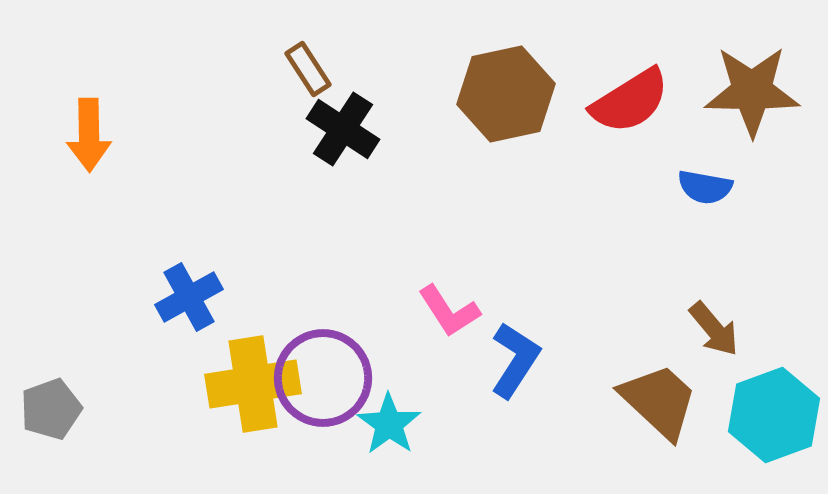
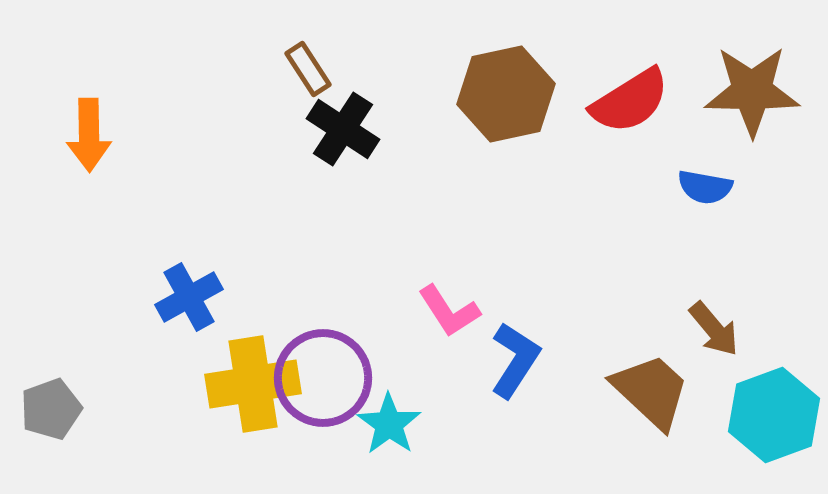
brown trapezoid: moved 8 px left, 10 px up
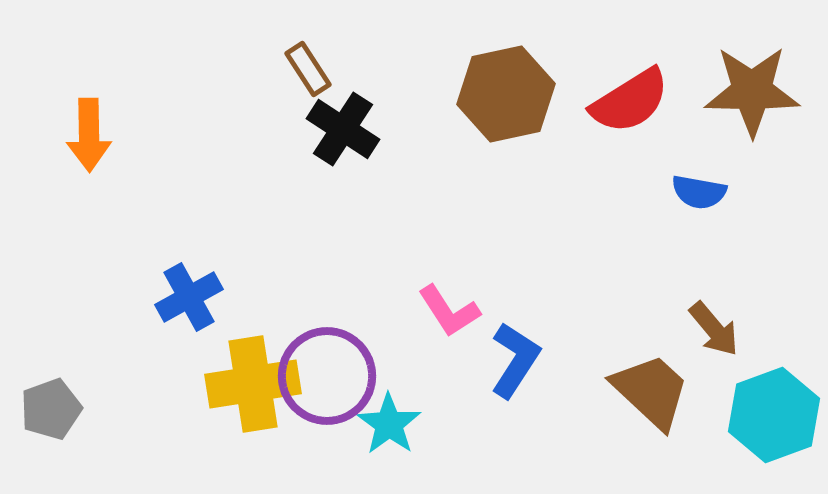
blue semicircle: moved 6 px left, 5 px down
purple circle: moved 4 px right, 2 px up
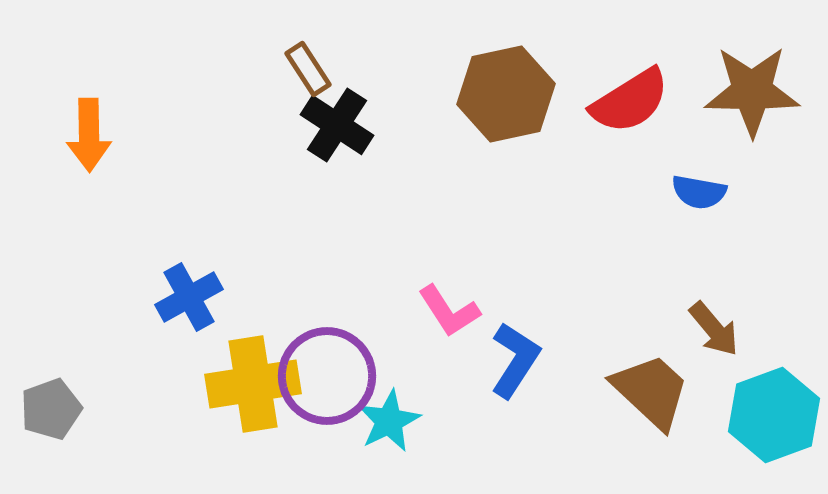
black cross: moved 6 px left, 4 px up
cyan star: moved 3 px up; rotated 10 degrees clockwise
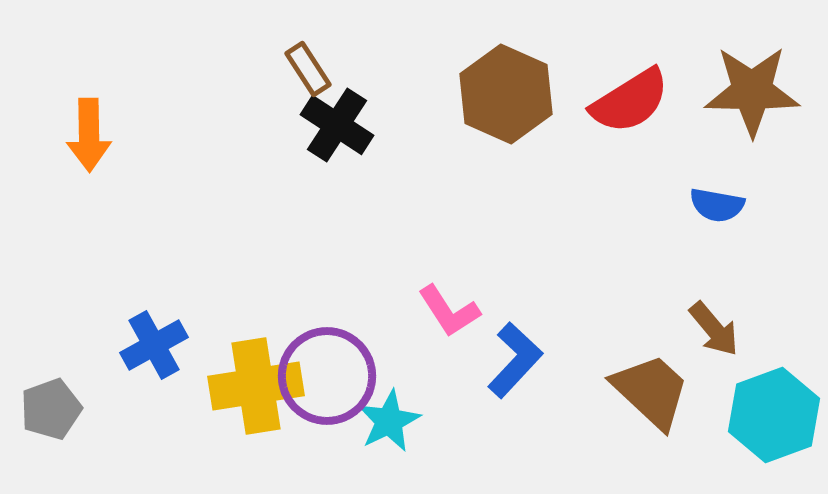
brown hexagon: rotated 24 degrees counterclockwise
blue semicircle: moved 18 px right, 13 px down
blue cross: moved 35 px left, 48 px down
blue L-shape: rotated 10 degrees clockwise
yellow cross: moved 3 px right, 2 px down
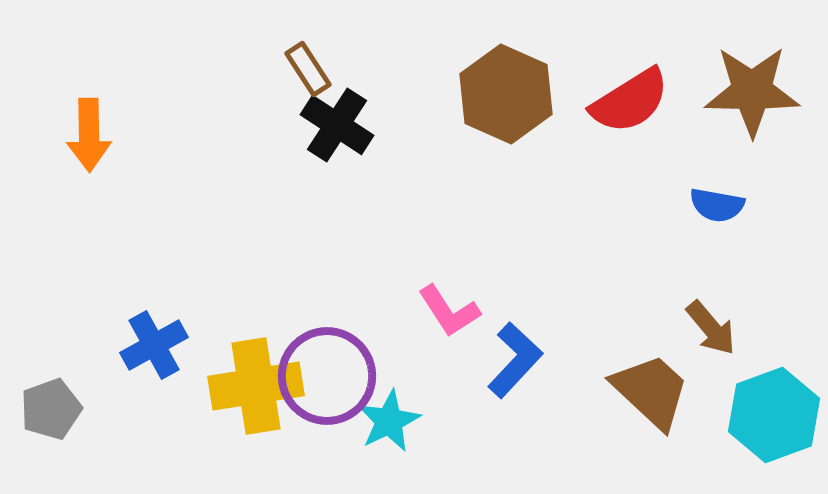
brown arrow: moved 3 px left, 1 px up
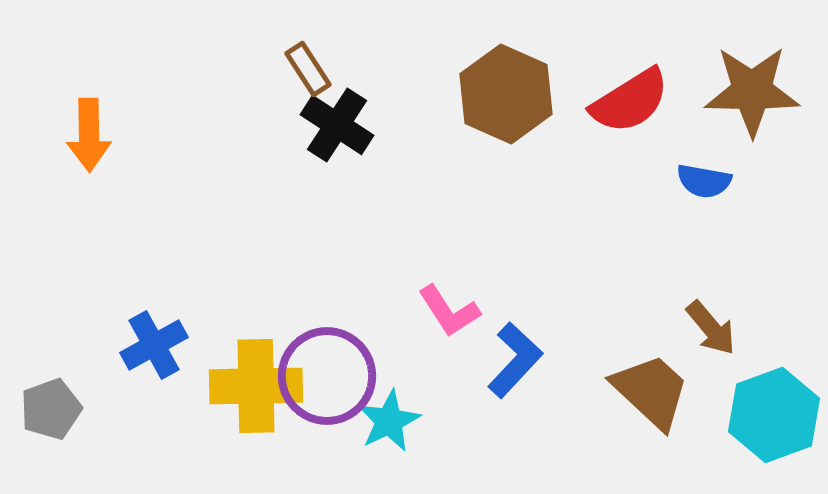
blue semicircle: moved 13 px left, 24 px up
yellow cross: rotated 8 degrees clockwise
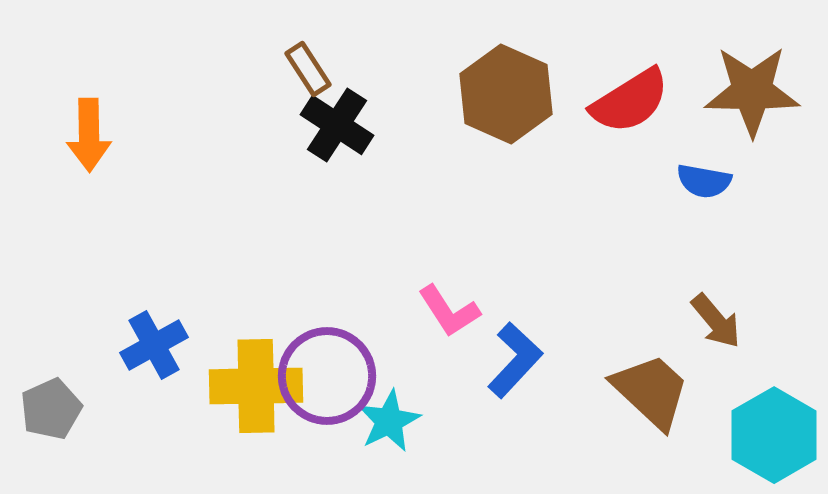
brown arrow: moved 5 px right, 7 px up
gray pentagon: rotated 4 degrees counterclockwise
cyan hexagon: moved 20 px down; rotated 10 degrees counterclockwise
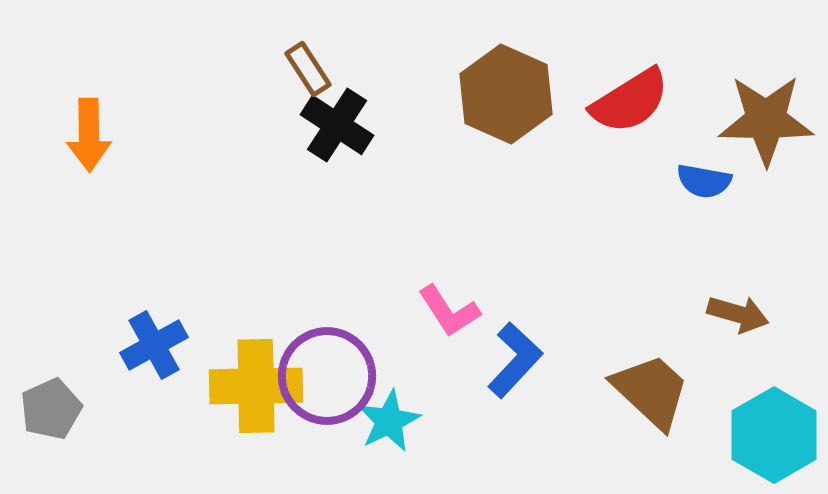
brown star: moved 14 px right, 29 px down
brown arrow: moved 22 px right, 7 px up; rotated 34 degrees counterclockwise
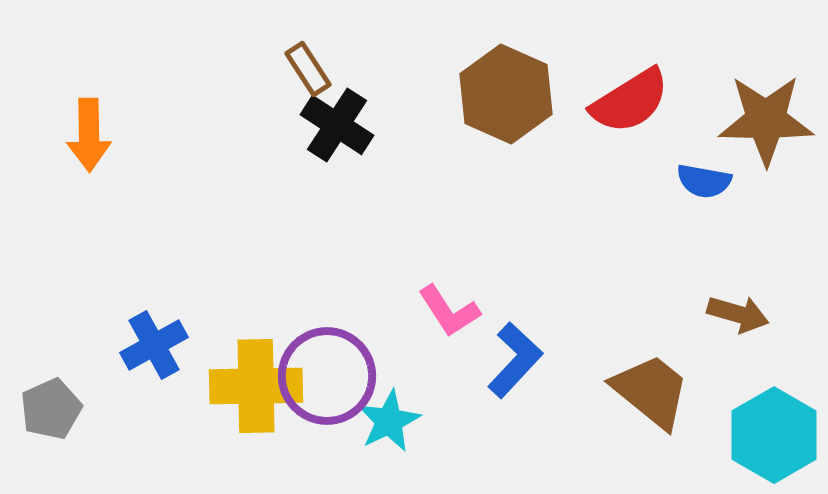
brown trapezoid: rotated 4 degrees counterclockwise
